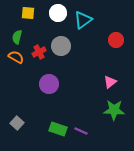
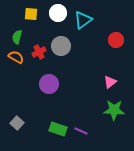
yellow square: moved 3 px right, 1 px down
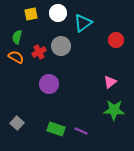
yellow square: rotated 16 degrees counterclockwise
cyan triangle: moved 3 px down
green rectangle: moved 2 px left
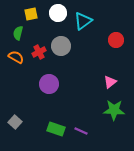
cyan triangle: moved 2 px up
green semicircle: moved 1 px right, 4 px up
gray square: moved 2 px left, 1 px up
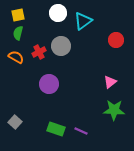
yellow square: moved 13 px left, 1 px down
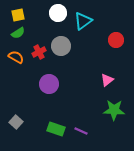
green semicircle: rotated 136 degrees counterclockwise
pink triangle: moved 3 px left, 2 px up
gray square: moved 1 px right
